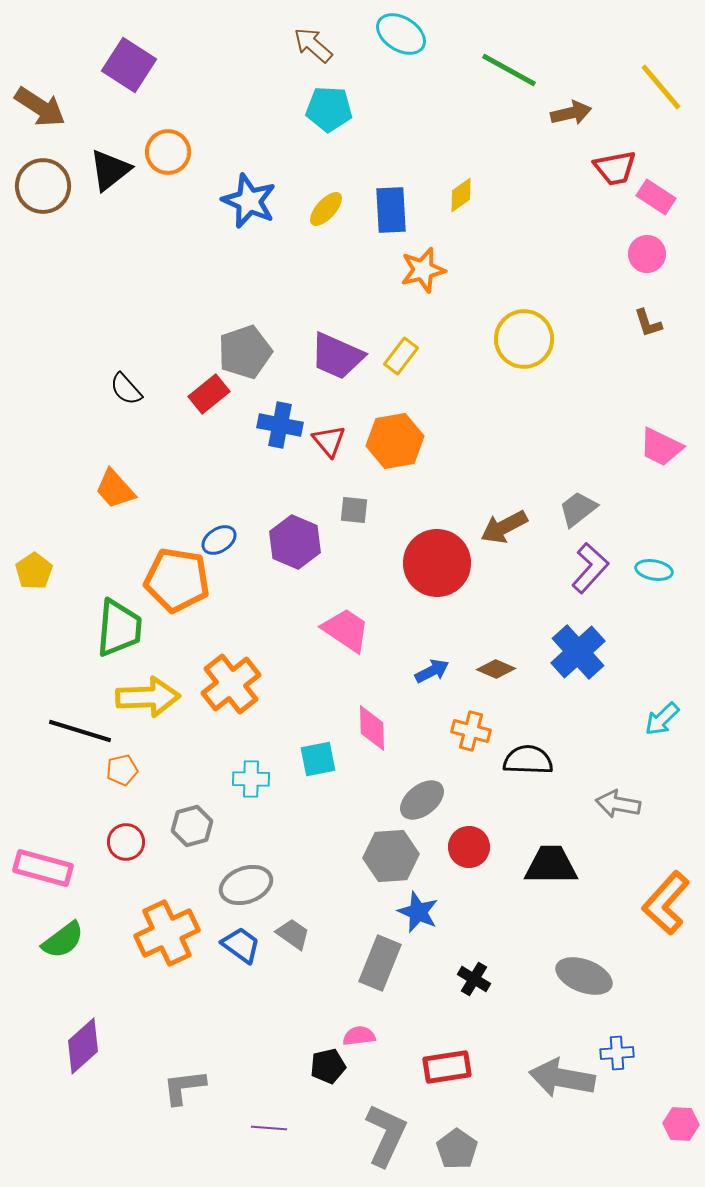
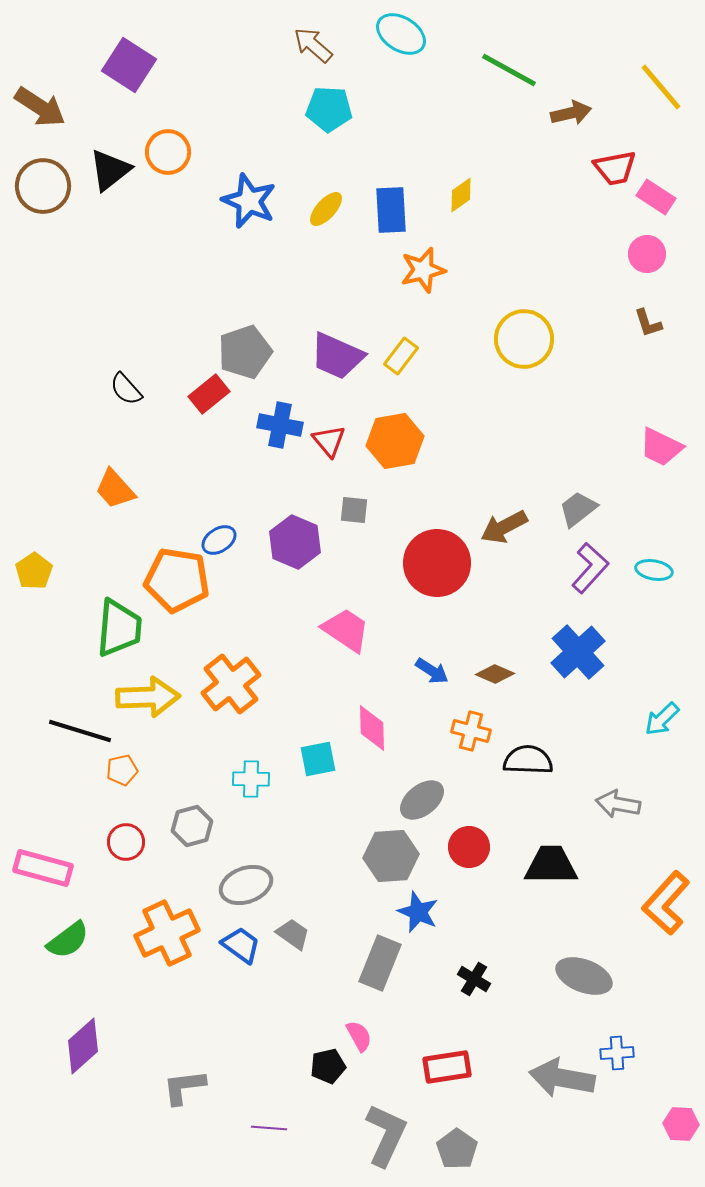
brown diamond at (496, 669): moved 1 px left, 5 px down
blue arrow at (432, 671): rotated 60 degrees clockwise
green semicircle at (63, 940): moved 5 px right
pink semicircle at (359, 1036): rotated 68 degrees clockwise
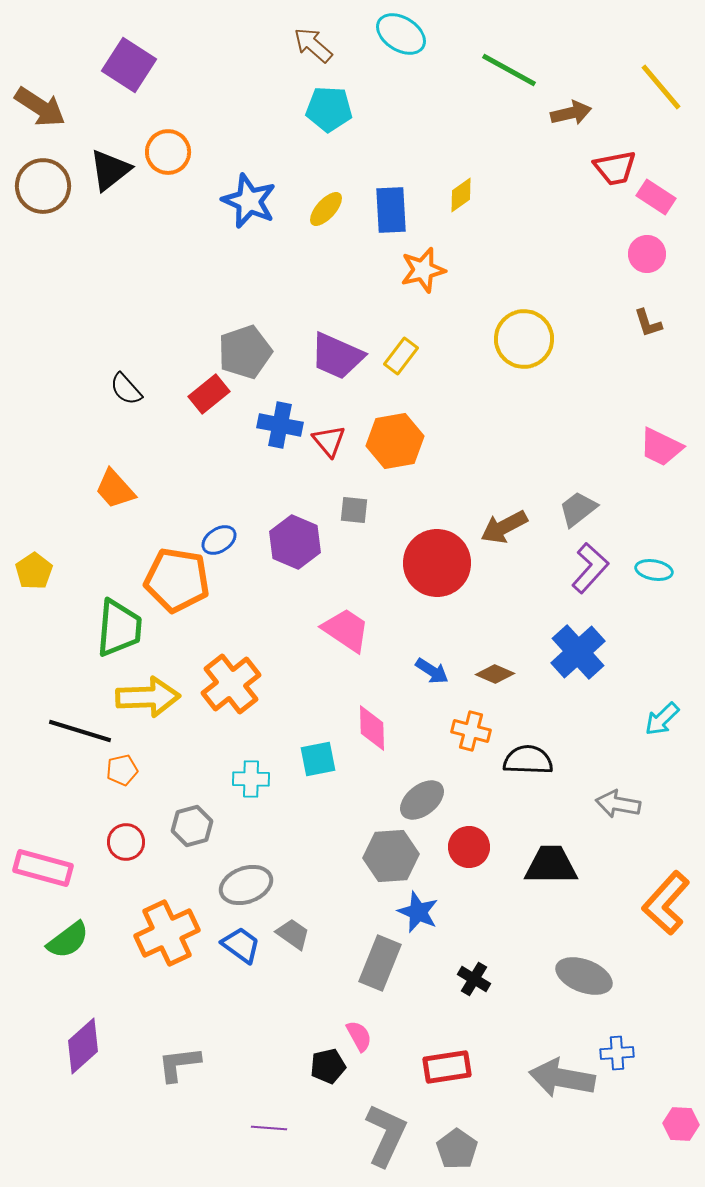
gray L-shape at (184, 1087): moved 5 px left, 23 px up
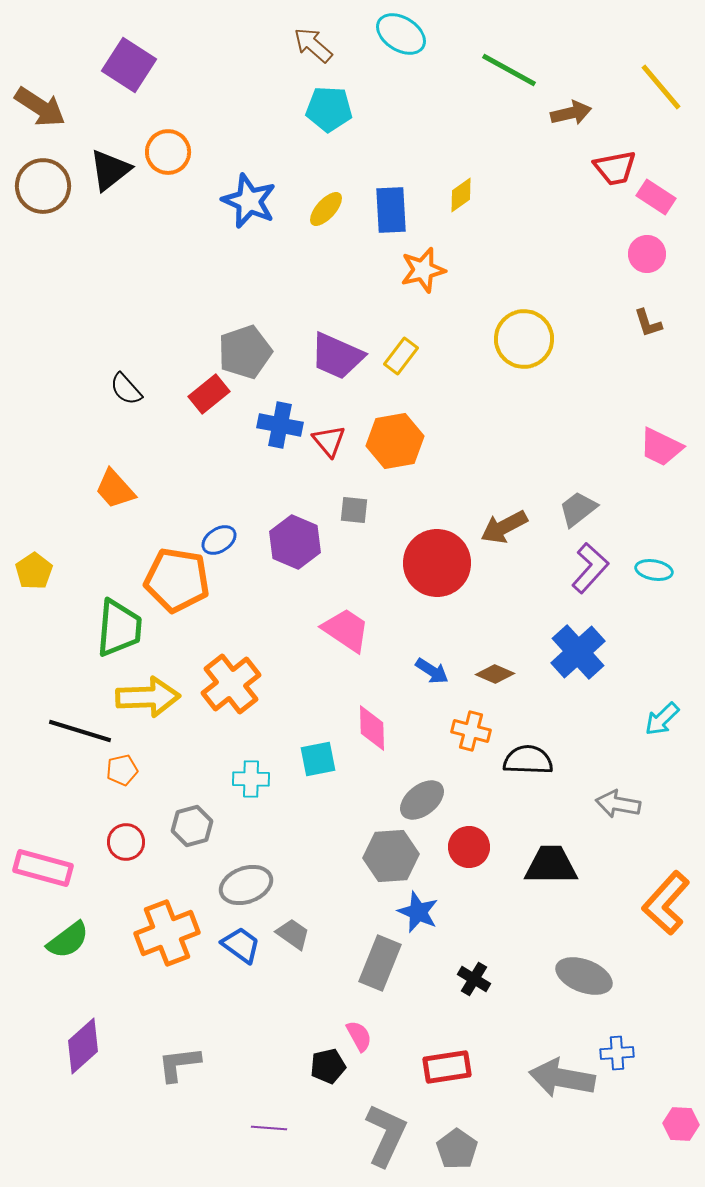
orange cross at (167, 933): rotated 4 degrees clockwise
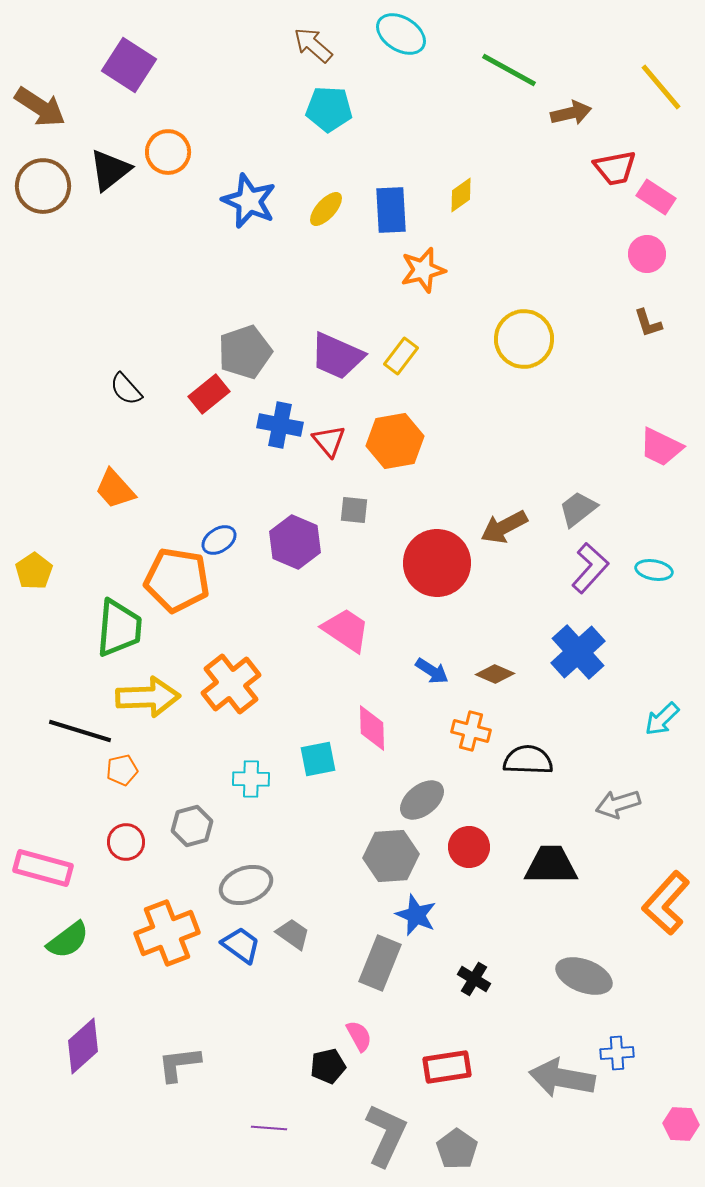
gray arrow at (618, 804): rotated 27 degrees counterclockwise
blue star at (418, 912): moved 2 px left, 3 px down
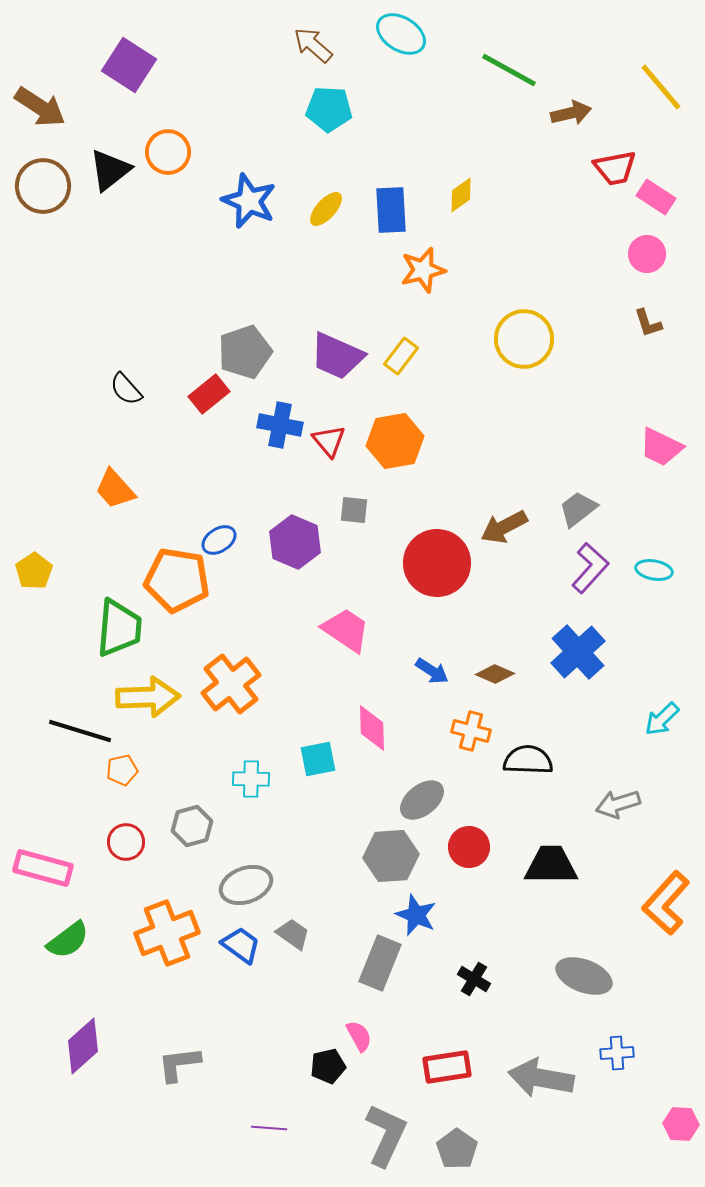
gray arrow at (562, 1078): moved 21 px left
